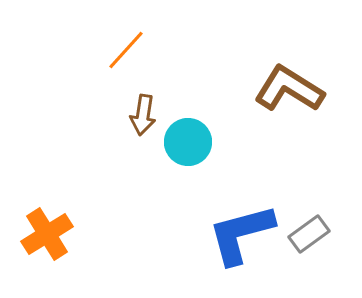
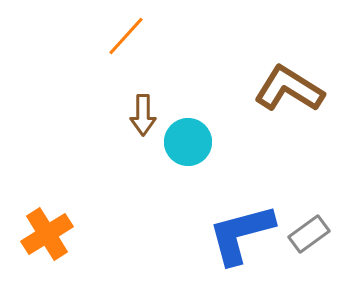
orange line: moved 14 px up
brown arrow: rotated 9 degrees counterclockwise
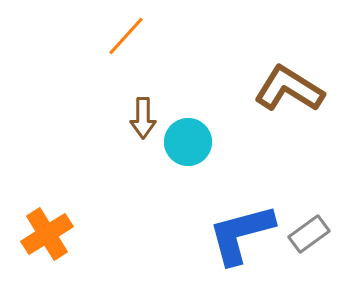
brown arrow: moved 3 px down
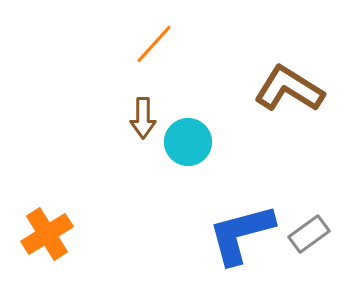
orange line: moved 28 px right, 8 px down
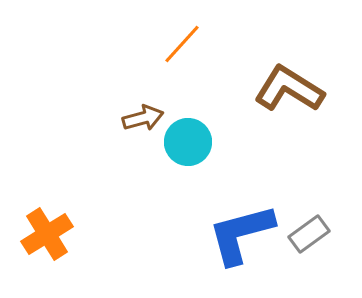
orange line: moved 28 px right
brown arrow: rotated 105 degrees counterclockwise
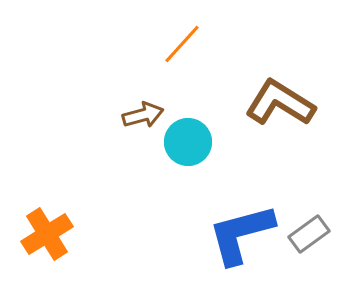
brown L-shape: moved 9 px left, 14 px down
brown arrow: moved 3 px up
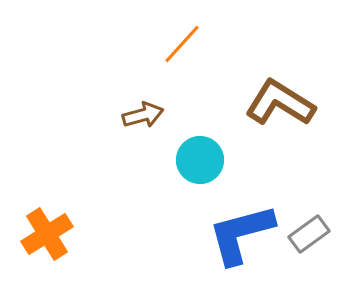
cyan circle: moved 12 px right, 18 px down
